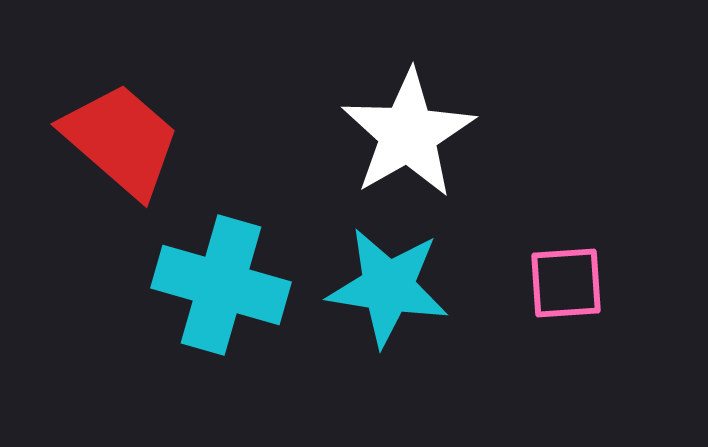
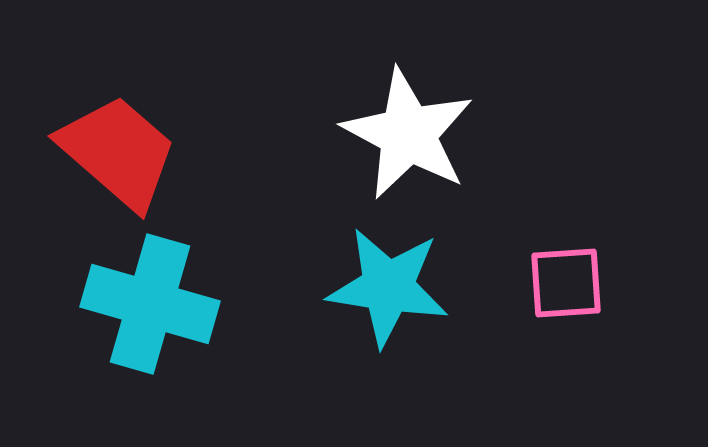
white star: rotated 14 degrees counterclockwise
red trapezoid: moved 3 px left, 12 px down
cyan cross: moved 71 px left, 19 px down
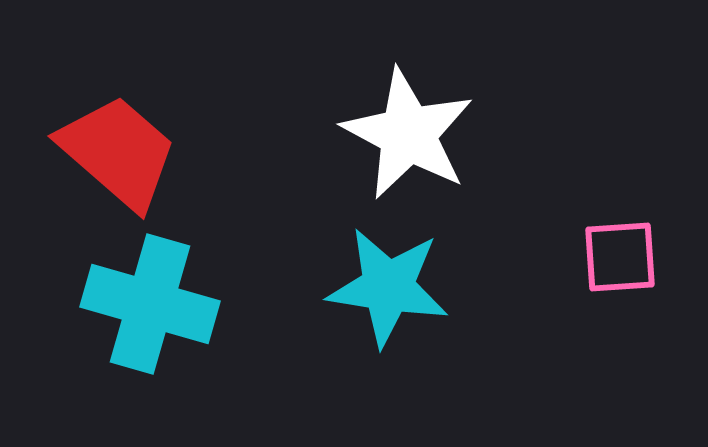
pink square: moved 54 px right, 26 px up
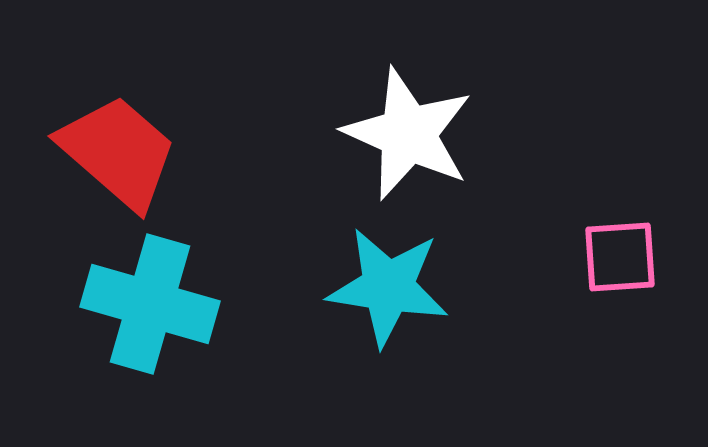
white star: rotated 4 degrees counterclockwise
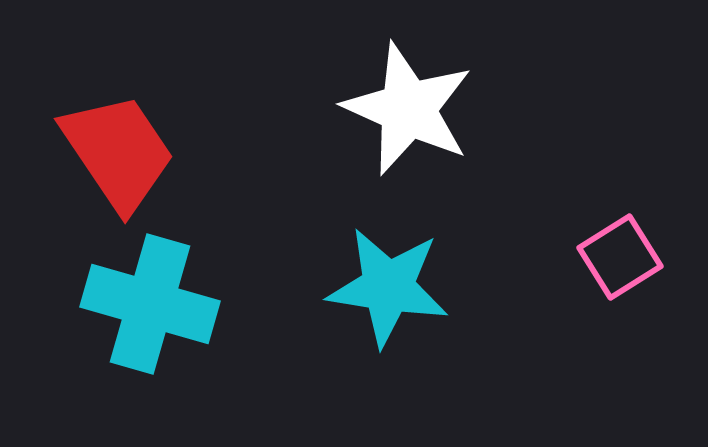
white star: moved 25 px up
red trapezoid: rotated 15 degrees clockwise
pink square: rotated 28 degrees counterclockwise
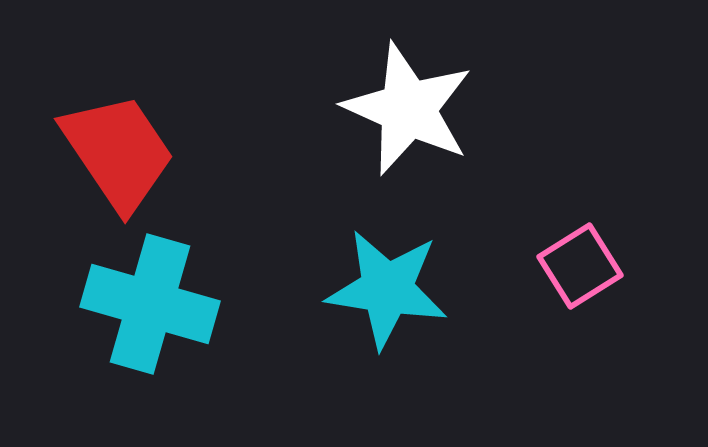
pink square: moved 40 px left, 9 px down
cyan star: moved 1 px left, 2 px down
